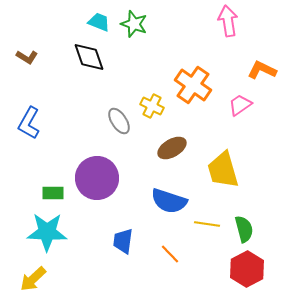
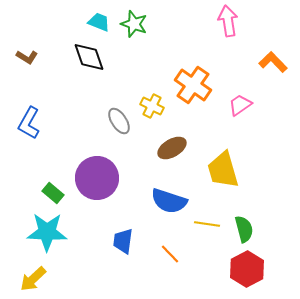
orange L-shape: moved 11 px right, 8 px up; rotated 20 degrees clockwise
green rectangle: rotated 40 degrees clockwise
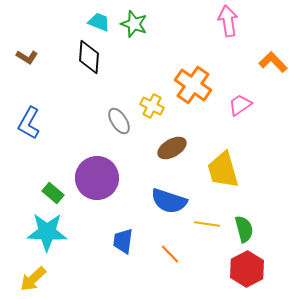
black diamond: rotated 24 degrees clockwise
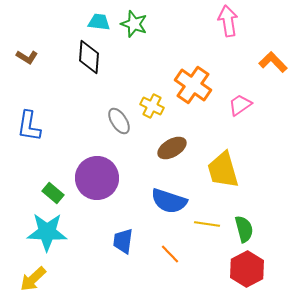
cyan trapezoid: rotated 15 degrees counterclockwise
blue L-shape: moved 3 px down; rotated 20 degrees counterclockwise
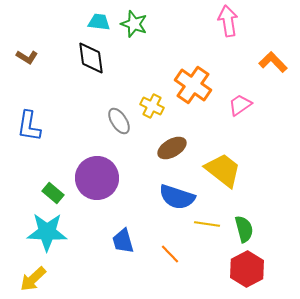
black diamond: moved 2 px right, 1 px down; rotated 12 degrees counterclockwise
yellow trapezoid: rotated 144 degrees clockwise
blue semicircle: moved 8 px right, 4 px up
blue trapezoid: rotated 24 degrees counterclockwise
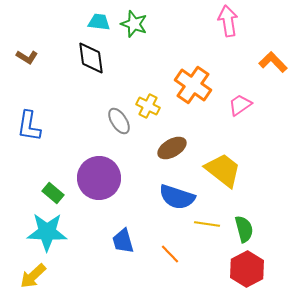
yellow cross: moved 4 px left
purple circle: moved 2 px right
yellow arrow: moved 3 px up
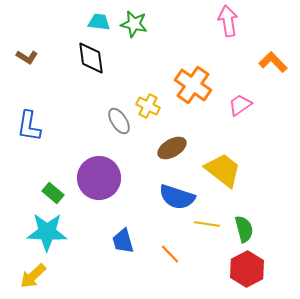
green star: rotated 8 degrees counterclockwise
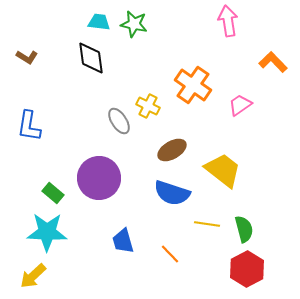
brown ellipse: moved 2 px down
blue semicircle: moved 5 px left, 4 px up
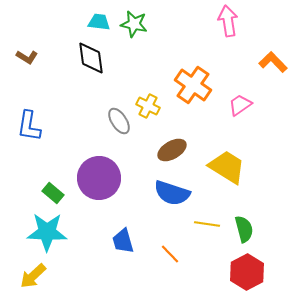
yellow trapezoid: moved 4 px right, 3 px up; rotated 6 degrees counterclockwise
red hexagon: moved 3 px down
